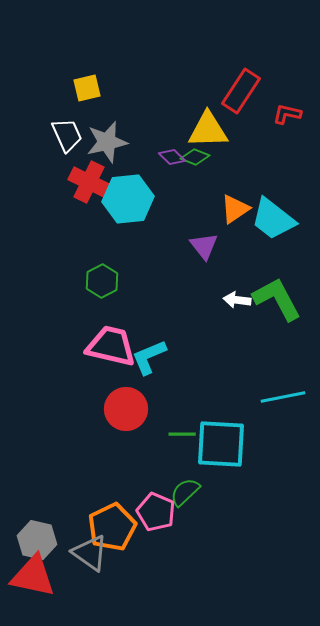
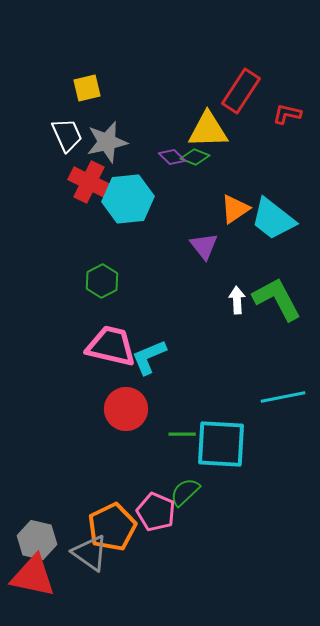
white arrow: rotated 80 degrees clockwise
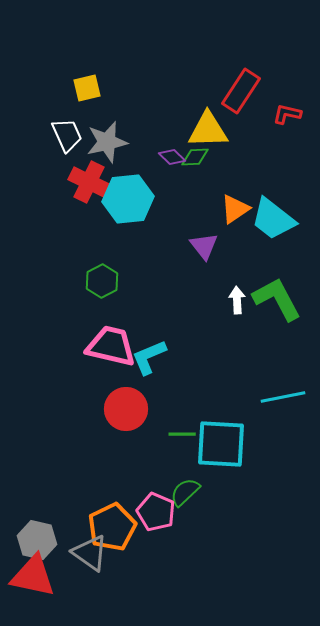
green diamond: rotated 24 degrees counterclockwise
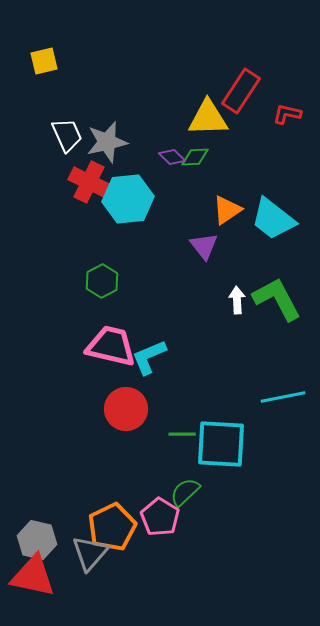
yellow square: moved 43 px left, 27 px up
yellow triangle: moved 12 px up
orange triangle: moved 8 px left, 1 px down
pink pentagon: moved 4 px right, 5 px down; rotated 9 degrees clockwise
gray triangle: rotated 36 degrees clockwise
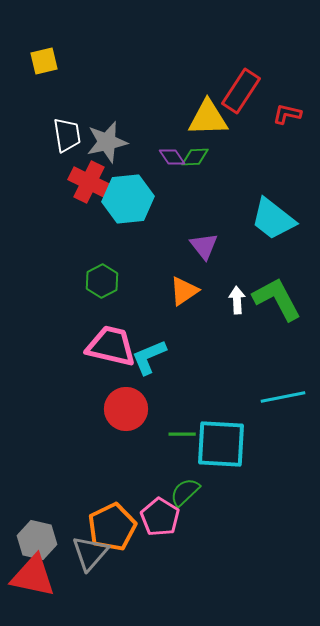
white trapezoid: rotated 15 degrees clockwise
purple diamond: rotated 12 degrees clockwise
orange triangle: moved 43 px left, 81 px down
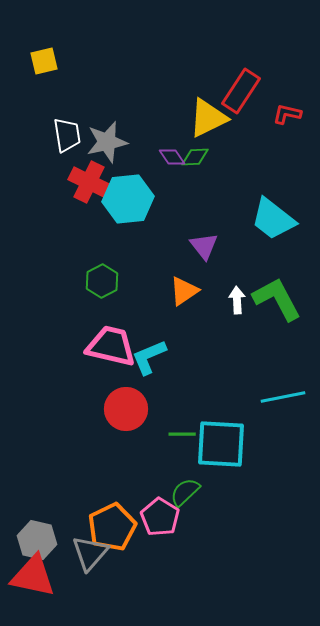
yellow triangle: rotated 24 degrees counterclockwise
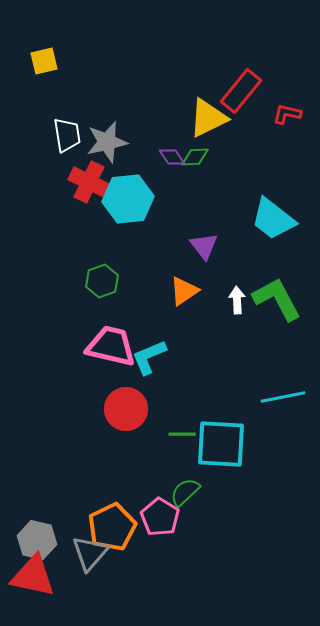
red rectangle: rotated 6 degrees clockwise
green hexagon: rotated 8 degrees clockwise
